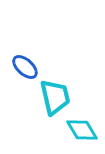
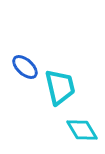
cyan trapezoid: moved 5 px right, 10 px up
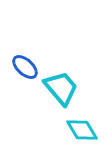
cyan trapezoid: moved 1 px right, 1 px down; rotated 27 degrees counterclockwise
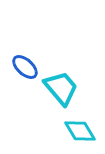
cyan diamond: moved 2 px left, 1 px down
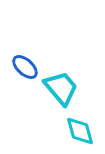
cyan diamond: rotated 16 degrees clockwise
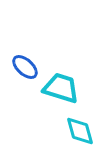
cyan trapezoid: rotated 33 degrees counterclockwise
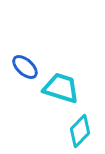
cyan diamond: rotated 60 degrees clockwise
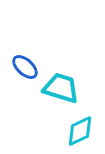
cyan diamond: rotated 20 degrees clockwise
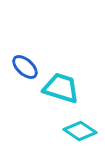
cyan diamond: rotated 60 degrees clockwise
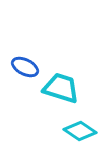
blue ellipse: rotated 16 degrees counterclockwise
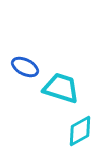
cyan diamond: rotated 64 degrees counterclockwise
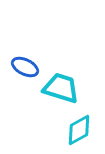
cyan diamond: moved 1 px left, 1 px up
